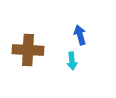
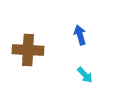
cyan arrow: moved 13 px right, 14 px down; rotated 36 degrees counterclockwise
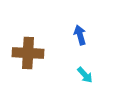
brown cross: moved 3 px down
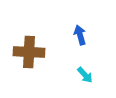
brown cross: moved 1 px right, 1 px up
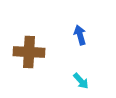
cyan arrow: moved 4 px left, 6 px down
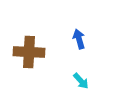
blue arrow: moved 1 px left, 4 px down
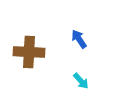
blue arrow: rotated 18 degrees counterclockwise
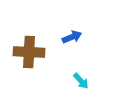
blue arrow: moved 7 px left, 2 px up; rotated 102 degrees clockwise
